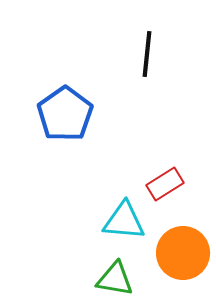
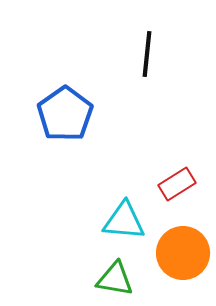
red rectangle: moved 12 px right
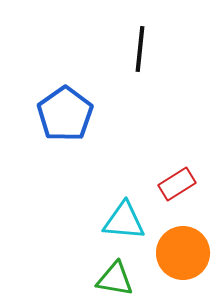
black line: moved 7 px left, 5 px up
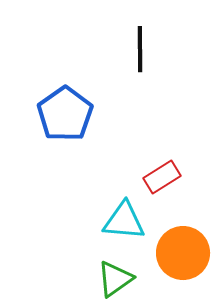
black line: rotated 6 degrees counterclockwise
red rectangle: moved 15 px left, 7 px up
green triangle: rotated 45 degrees counterclockwise
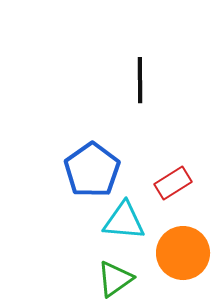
black line: moved 31 px down
blue pentagon: moved 27 px right, 56 px down
red rectangle: moved 11 px right, 6 px down
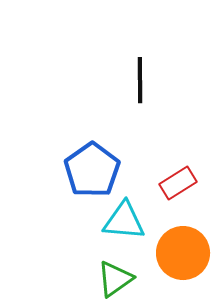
red rectangle: moved 5 px right
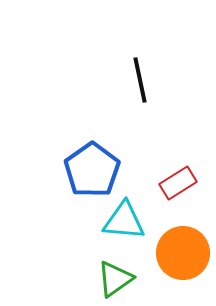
black line: rotated 12 degrees counterclockwise
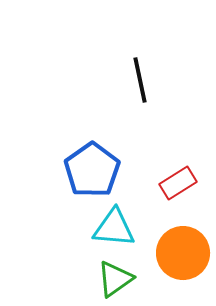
cyan triangle: moved 10 px left, 7 px down
